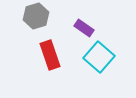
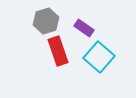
gray hexagon: moved 10 px right, 5 px down
red rectangle: moved 8 px right, 4 px up
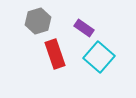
gray hexagon: moved 8 px left
red rectangle: moved 3 px left, 3 px down
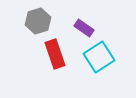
cyan square: rotated 16 degrees clockwise
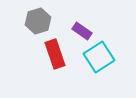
purple rectangle: moved 2 px left, 3 px down
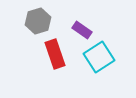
purple rectangle: moved 1 px up
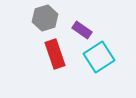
gray hexagon: moved 7 px right, 3 px up
